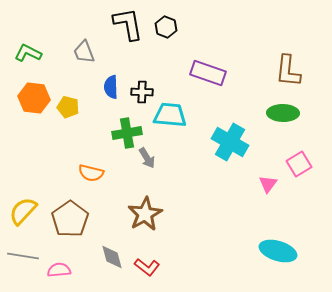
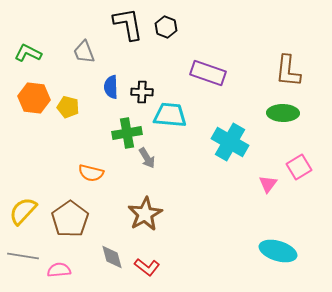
pink square: moved 3 px down
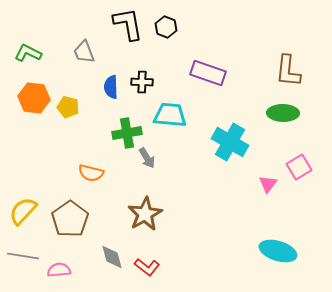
black cross: moved 10 px up
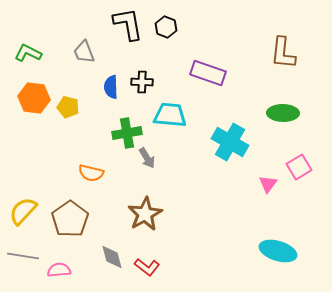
brown L-shape: moved 5 px left, 18 px up
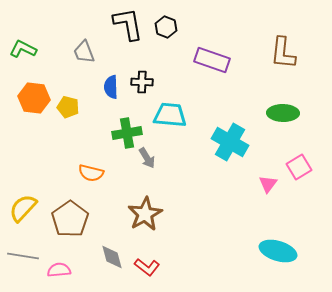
green L-shape: moved 5 px left, 4 px up
purple rectangle: moved 4 px right, 13 px up
yellow semicircle: moved 3 px up
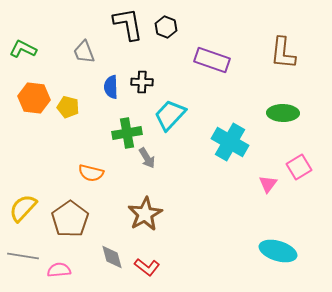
cyan trapezoid: rotated 52 degrees counterclockwise
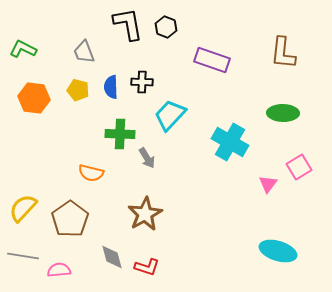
yellow pentagon: moved 10 px right, 17 px up
green cross: moved 7 px left, 1 px down; rotated 12 degrees clockwise
red L-shape: rotated 20 degrees counterclockwise
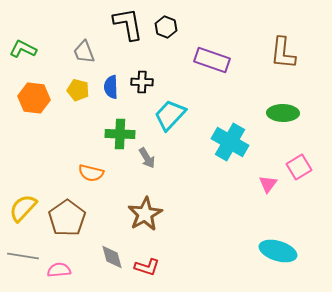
brown pentagon: moved 3 px left, 1 px up
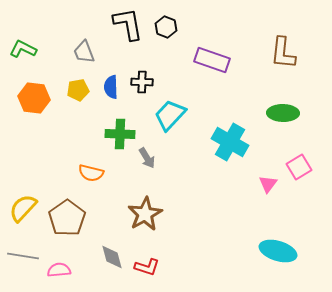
yellow pentagon: rotated 25 degrees counterclockwise
